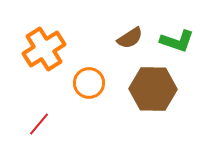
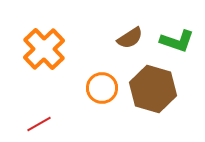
orange cross: rotated 12 degrees counterclockwise
orange circle: moved 13 px right, 5 px down
brown hexagon: rotated 15 degrees clockwise
red line: rotated 20 degrees clockwise
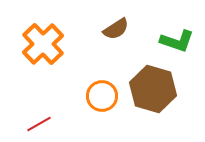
brown semicircle: moved 14 px left, 9 px up
orange cross: moved 1 px left, 5 px up
orange circle: moved 8 px down
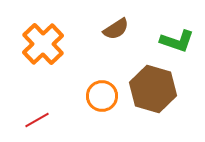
red line: moved 2 px left, 4 px up
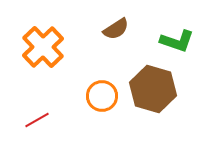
orange cross: moved 3 px down
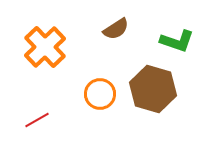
orange cross: moved 2 px right
orange circle: moved 2 px left, 2 px up
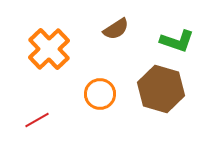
orange cross: moved 4 px right, 2 px down
brown hexagon: moved 8 px right
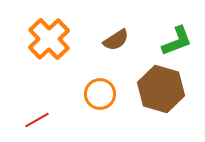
brown semicircle: moved 11 px down
green L-shape: rotated 40 degrees counterclockwise
orange cross: moved 10 px up
